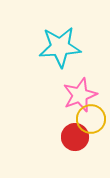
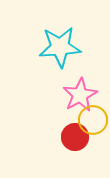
pink star: rotated 8 degrees counterclockwise
yellow circle: moved 2 px right, 1 px down
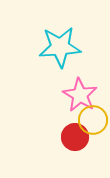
pink star: rotated 12 degrees counterclockwise
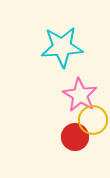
cyan star: moved 2 px right
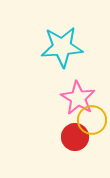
pink star: moved 2 px left, 3 px down
yellow circle: moved 1 px left
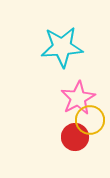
pink star: rotated 12 degrees clockwise
yellow circle: moved 2 px left
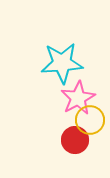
cyan star: moved 16 px down
red circle: moved 3 px down
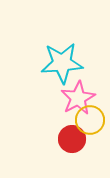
red circle: moved 3 px left, 1 px up
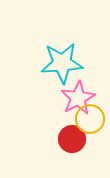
yellow circle: moved 1 px up
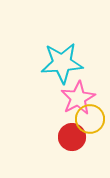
red circle: moved 2 px up
